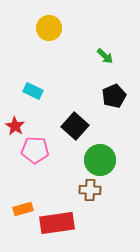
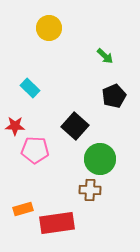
cyan rectangle: moved 3 px left, 3 px up; rotated 18 degrees clockwise
red star: rotated 30 degrees counterclockwise
green circle: moved 1 px up
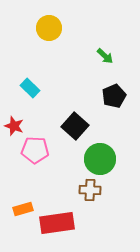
red star: moved 1 px left; rotated 18 degrees clockwise
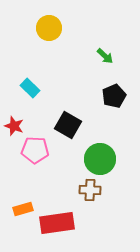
black square: moved 7 px left, 1 px up; rotated 12 degrees counterclockwise
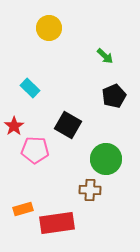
red star: rotated 18 degrees clockwise
green circle: moved 6 px right
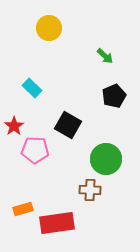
cyan rectangle: moved 2 px right
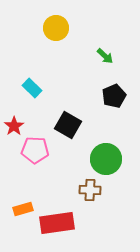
yellow circle: moved 7 px right
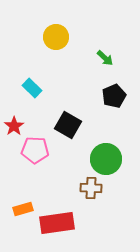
yellow circle: moved 9 px down
green arrow: moved 2 px down
brown cross: moved 1 px right, 2 px up
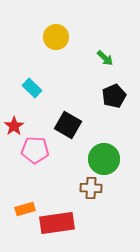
green circle: moved 2 px left
orange rectangle: moved 2 px right
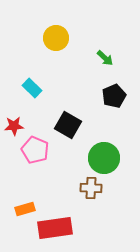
yellow circle: moved 1 px down
red star: rotated 30 degrees clockwise
pink pentagon: rotated 20 degrees clockwise
green circle: moved 1 px up
red rectangle: moved 2 px left, 5 px down
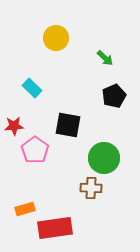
black square: rotated 20 degrees counterclockwise
pink pentagon: rotated 12 degrees clockwise
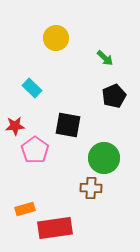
red star: moved 1 px right
